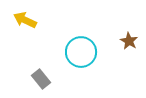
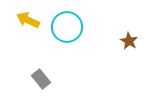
yellow arrow: moved 3 px right
cyan circle: moved 14 px left, 25 px up
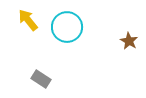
yellow arrow: rotated 25 degrees clockwise
gray rectangle: rotated 18 degrees counterclockwise
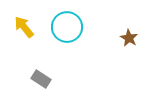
yellow arrow: moved 4 px left, 7 px down
brown star: moved 3 px up
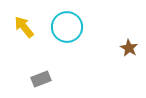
brown star: moved 10 px down
gray rectangle: rotated 54 degrees counterclockwise
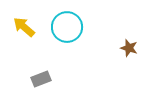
yellow arrow: rotated 10 degrees counterclockwise
brown star: rotated 12 degrees counterclockwise
